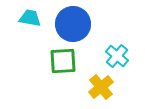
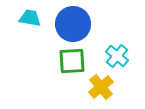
green square: moved 9 px right
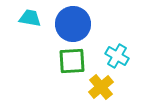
cyan cross: rotated 10 degrees counterclockwise
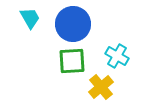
cyan trapezoid: rotated 50 degrees clockwise
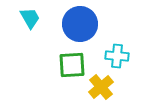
blue circle: moved 7 px right
cyan cross: rotated 25 degrees counterclockwise
green square: moved 4 px down
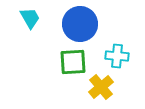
green square: moved 1 px right, 3 px up
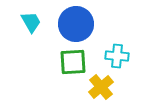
cyan trapezoid: moved 1 px right, 4 px down
blue circle: moved 4 px left
